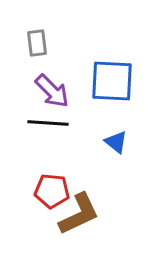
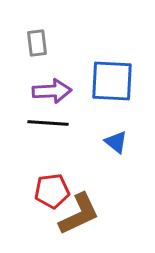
purple arrow: rotated 48 degrees counterclockwise
red pentagon: rotated 12 degrees counterclockwise
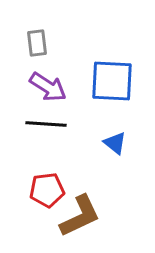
purple arrow: moved 4 px left, 4 px up; rotated 36 degrees clockwise
black line: moved 2 px left, 1 px down
blue triangle: moved 1 px left, 1 px down
red pentagon: moved 5 px left, 1 px up
brown L-shape: moved 1 px right, 2 px down
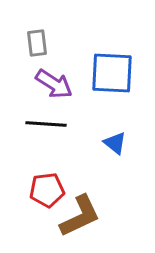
blue square: moved 8 px up
purple arrow: moved 6 px right, 3 px up
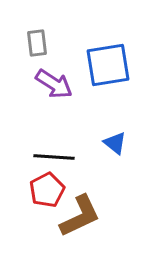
blue square: moved 4 px left, 8 px up; rotated 12 degrees counterclockwise
black line: moved 8 px right, 33 px down
red pentagon: rotated 20 degrees counterclockwise
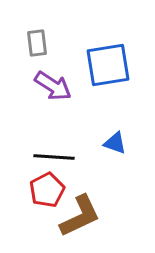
purple arrow: moved 1 px left, 2 px down
blue triangle: rotated 20 degrees counterclockwise
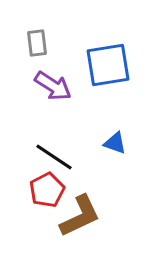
black line: rotated 30 degrees clockwise
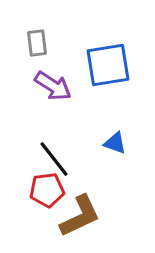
black line: moved 2 px down; rotated 18 degrees clockwise
red pentagon: rotated 20 degrees clockwise
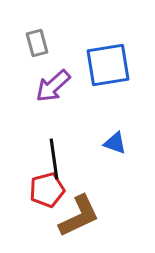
gray rectangle: rotated 8 degrees counterclockwise
purple arrow: rotated 105 degrees clockwise
black line: rotated 30 degrees clockwise
red pentagon: rotated 8 degrees counterclockwise
brown L-shape: moved 1 px left
